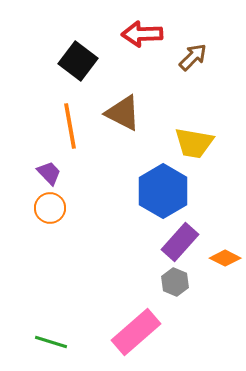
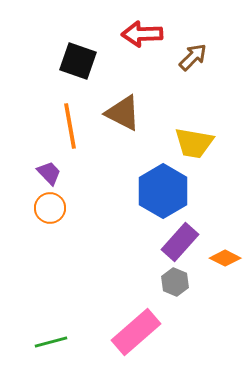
black square: rotated 18 degrees counterclockwise
green line: rotated 32 degrees counterclockwise
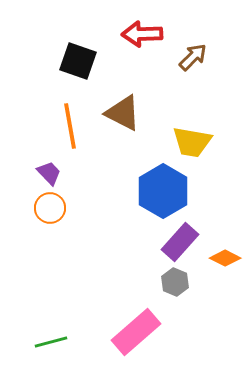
yellow trapezoid: moved 2 px left, 1 px up
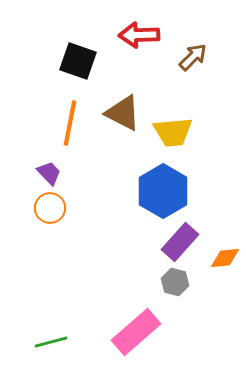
red arrow: moved 3 px left, 1 px down
orange line: moved 3 px up; rotated 21 degrees clockwise
yellow trapezoid: moved 19 px left, 10 px up; rotated 15 degrees counterclockwise
orange diamond: rotated 32 degrees counterclockwise
gray hexagon: rotated 8 degrees counterclockwise
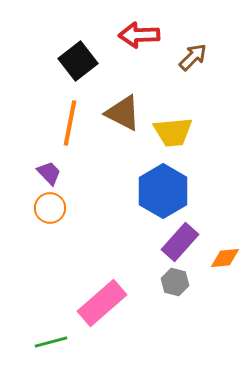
black square: rotated 33 degrees clockwise
pink rectangle: moved 34 px left, 29 px up
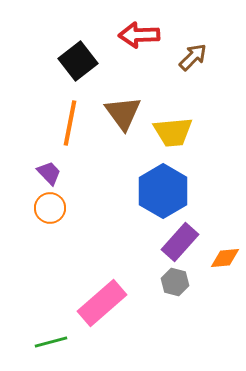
brown triangle: rotated 27 degrees clockwise
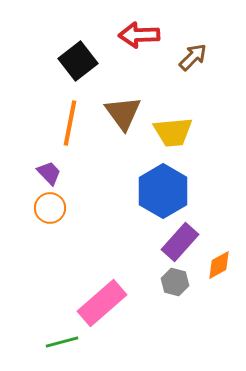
orange diamond: moved 6 px left, 7 px down; rotated 24 degrees counterclockwise
green line: moved 11 px right
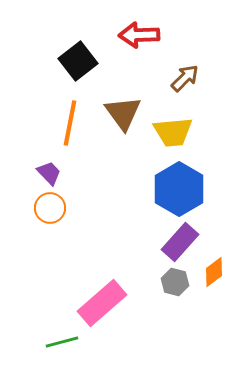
brown arrow: moved 8 px left, 21 px down
blue hexagon: moved 16 px right, 2 px up
orange diamond: moved 5 px left, 7 px down; rotated 8 degrees counterclockwise
